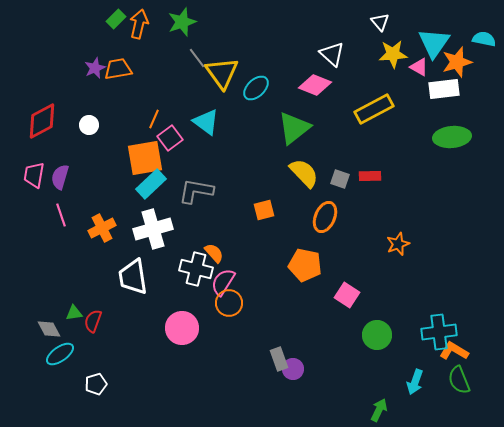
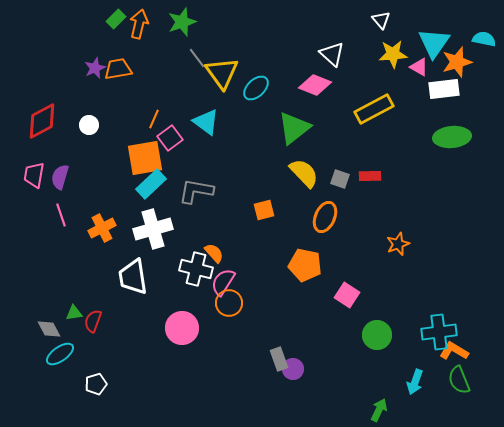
white triangle at (380, 22): moved 1 px right, 2 px up
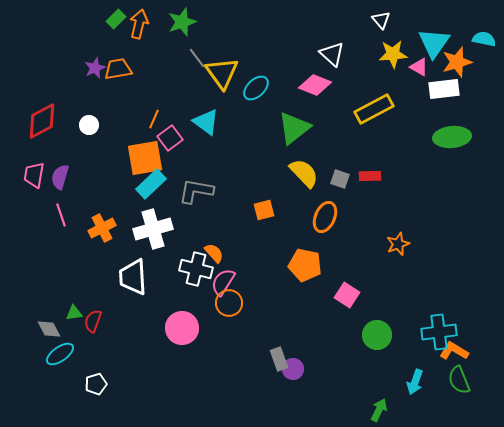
white trapezoid at (133, 277): rotated 6 degrees clockwise
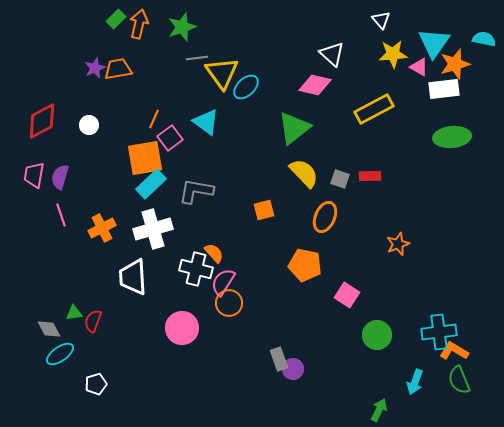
green star at (182, 22): moved 5 px down
gray line at (197, 58): rotated 60 degrees counterclockwise
orange star at (457, 62): moved 2 px left, 2 px down
pink diamond at (315, 85): rotated 8 degrees counterclockwise
cyan ellipse at (256, 88): moved 10 px left, 1 px up
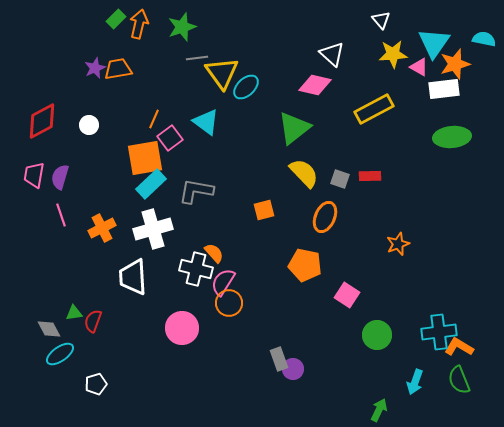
orange L-shape at (454, 351): moved 5 px right, 4 px up
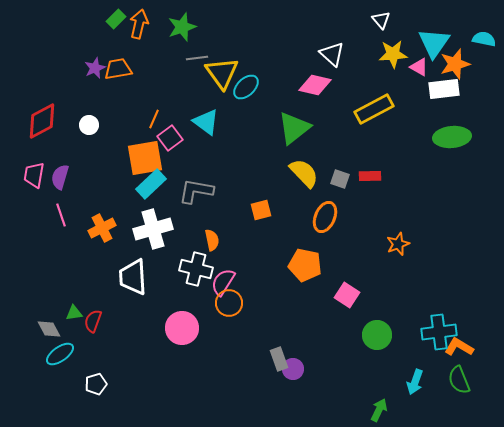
orange square at (264, 210): moved 3 px left
orange semicircle at (214, 253): moved 2 px left, 13 px up; rotated 30 degrees clockwise
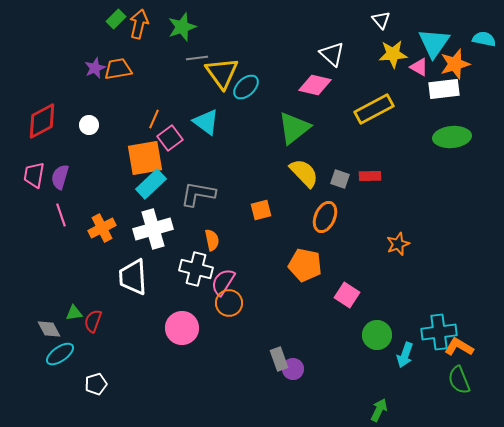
gray L-shape at (196, 191): moved 2 px right, 3 px down
cyan arrow at (415, 382): moved 10 px left, 27 px up
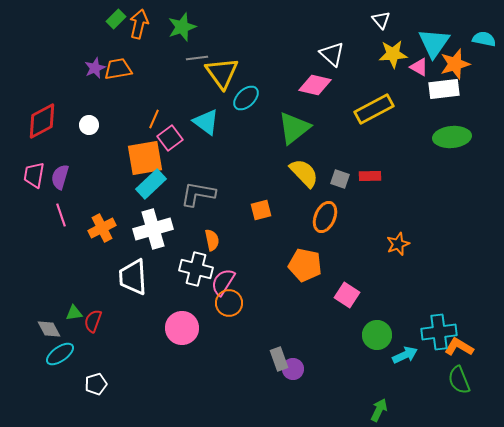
cyan ellipse at (246, 87): moved 11 px down
cyan arrow at (405, 355): rotated 135 degrees counterclockwise
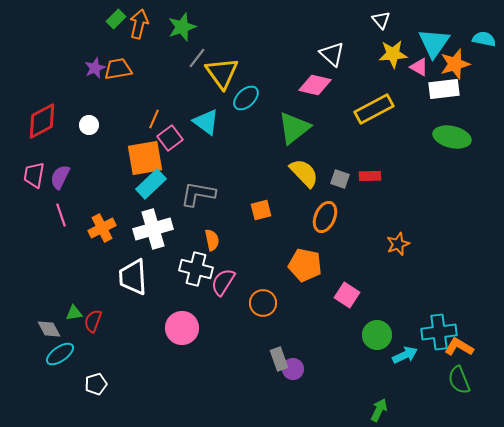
gray line at (197, 58): rotated 45 degrees counterclockwise
green ellipse at (452, 137): rotated 18 degrees clockwise
purple semicircle at (60, 177): rotated 10 degrees clockwise
orange circle at (229, 303): moved 34 px right
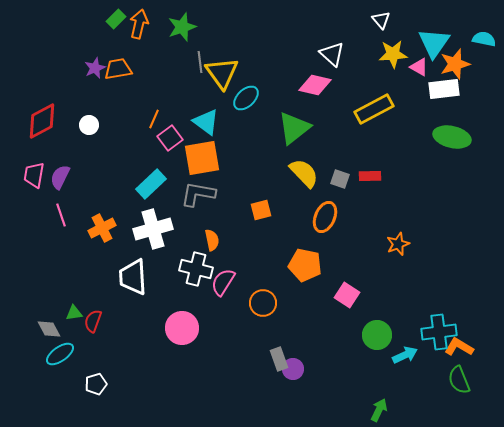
gray line at (197, 58): moved 3 px right, 4 px down; rotated 45 degrees counterclockwise
orange square at (145, 158): moved 57 px right
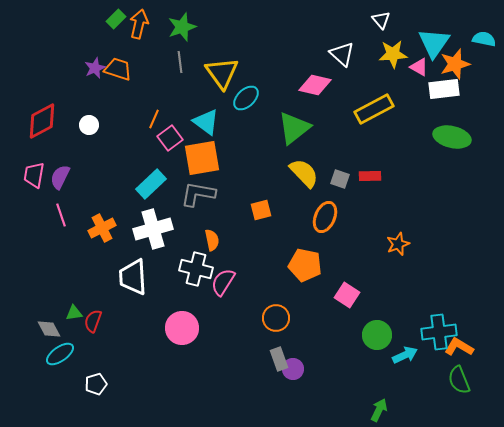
white triangle at (332, 54): moved 10 px right
gray line at (200, 62): moved 20 px left
orange trapezoid at (118, 69): rotated 28 degrees clockwise
orange circle at (263, 303): moved 13 px right, 15 px down
